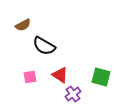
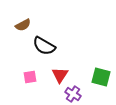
red triangle: rotated 30 degrees clockwise
purple cross: rotated 21 degrees counterclockwise
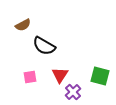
green square: moved 1 px left, 1 px up
purple cross: moved 2 px up; rotated 14 degrees clockwise
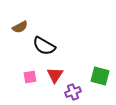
brown semicircle: moved 3 px left, 2 px down
red triangle: moved 5 px left
purple cross: rotated 21 degrees clockwise
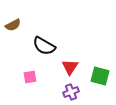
brown semicircle: moved 7 px left, 2 px up
red triangle: moved 15 px right, 8 px up
purple cross: moved 2 px left
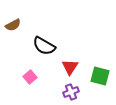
pink square: rotated 32 degrees counterclockwise
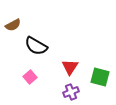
black semicircle: moved 8 px left
green square: moved 1 px down
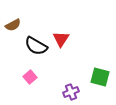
red triangle: moved 9 px left, 28 px up
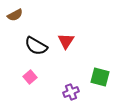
brown semicircle: moved 2 px right, 10 px up
red triangle: moved 5 px right, 2 px down
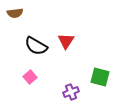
brown semicircle: moved 2 px up; rotated 21 degrees clockwise
